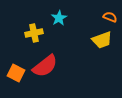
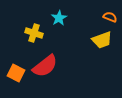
yellow cross: rotated 30 degrees clockwise
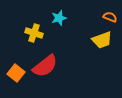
cyan star: rotated 14 degrees clockwise
orange square: rotated 12 degrees clockwise
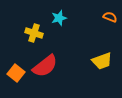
yellow trapezoid: moved 21 px down
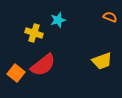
cyan star: moved 1 px left, 2 px down
red semicircle: moved 2 px left, 1 px up
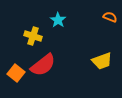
cyan star: rotated 21 degrees counterclockwise
yellow cross: moved 1 px left, 3 px down
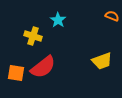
orange semicircle: moved 2 px right, 1 px up
red semicircle: moved 2 px down
orange square: rotated 30 degrees counterclockwise
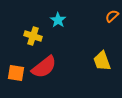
orange semicircle: rotated 64 degrees counterclockwise
yellow trapezoid: rotated 90 degrees clockwise
red semicircle: moved 1 px right
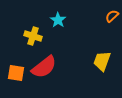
yellow trapezoid: rotated 40 degrees clockwise
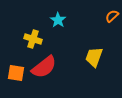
yellow cross: moved 3 px down
yellow trapezoid: moved 8 px left, 4 px up
